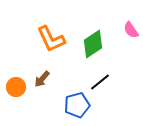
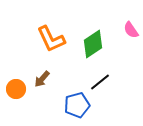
orange circle: moved 2 px down
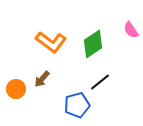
orange L-shape: moved 3 px down; rotated 28 degrees counterclockwise
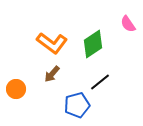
pink semicircle: moved 3 px left, 6 px up
orange L-shape: moved 1 px right, 1 px down
brown arrow: moved 10 px right, 5 px up
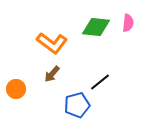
pink semicircle: moved 1 px up; rotated 138 degrees counterclockwise
green diamond: moved 3 px right, 17 px up; rotated 40 degrees clockwise
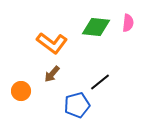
orange circle: moved 5 px right, 2 px down
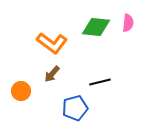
black line: rotated 25 degrees clockwise
blue pentagon: moved 2 px left, 3 px down
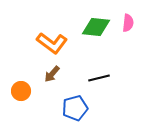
black line: moved 1 px left, 4 px up
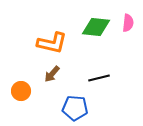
orange L-shape: rotated 24 degrees counterclockwise
blue pentagon: rotated 20 degrees clockwise
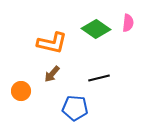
green diamond: moved 2 px down; rotated 28 degrees clockwise
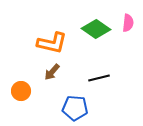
brown arrow: moved 2 px up
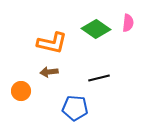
brown arrow: moved 3 px left; rotated 42 degrees clockwise
